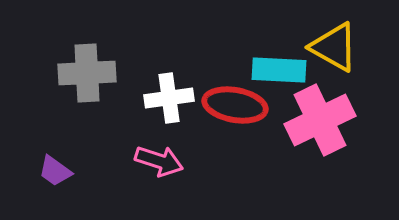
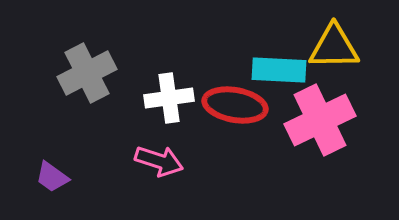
yellow triangle: rotated 30 degrees counterclockwise
gray cross: rotated 24 degrees counterclockwise
purple trapezoid: moved 3 px left, 6 px down
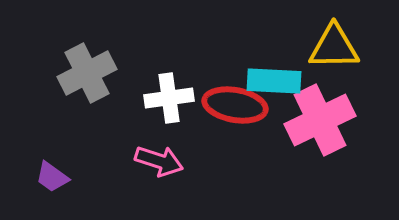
cyan rectangle: moved 5 px left, 11 px down
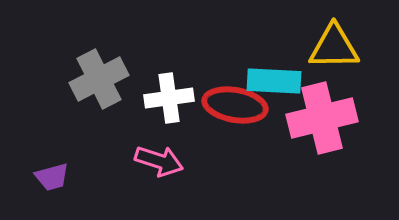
gray cross: moved 12 px right, 6 px down
pink cross: moved 2 px right, 2 px up; rotated 12 degrees clockwise
purple trapezoid: rotated 51 degrees counterclockwise
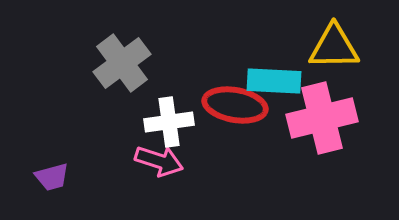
gray cross: moved 23 px right, 16 px up; rotated 10 degrees counterclockwise
white cross: moved 24 px down
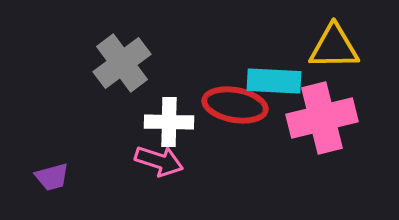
white cross: rotated 9 degrees clockwise
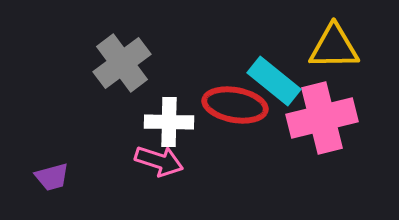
cyan rectangle: rotated 36 degrees clockwise
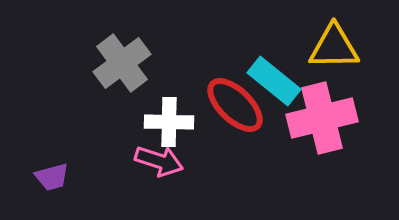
red ellipse: rotated 34 degrees clockwise
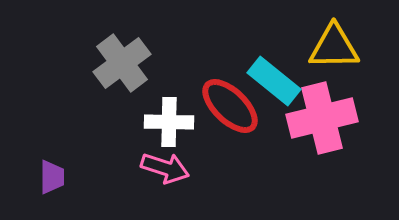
red ellipse: moved 5 px left, 1 px down
pink arrow: moved 6 px right, 7 px down
purple trapezoid: rotated 75 degrees counterclockwise
